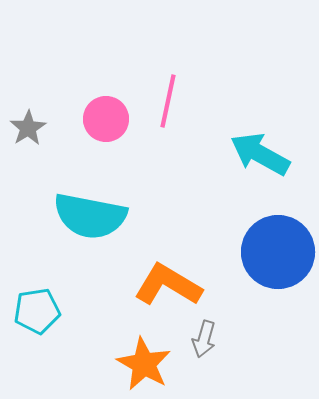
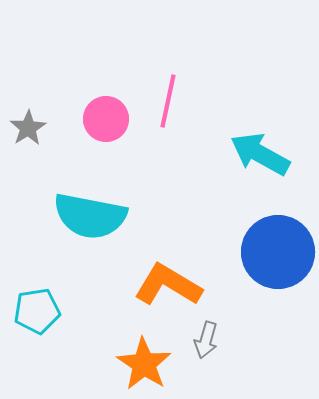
gray arrow: moved 2 px right, 1 px down
orange star: rotated 4 degrees clockwise
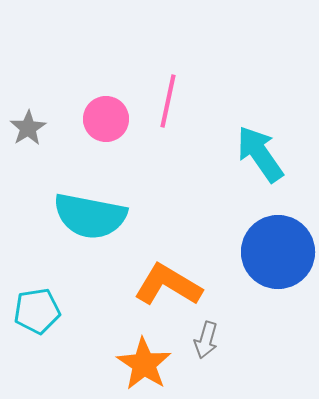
cyan arrow: rotated 26 degrees clockwise
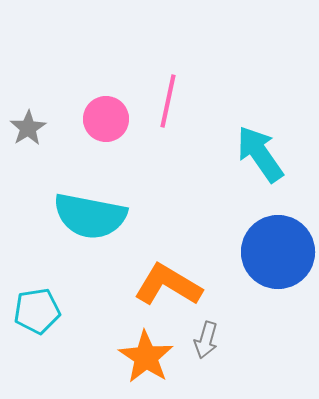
orange star: moved 2 px right, 7 px up
